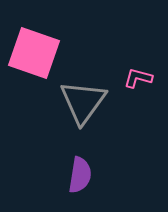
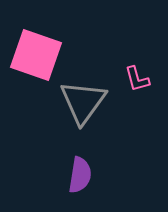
pink square: moved 2 px right, 2 px down
pink L-shape: moved 1 px left, 1 px down; rotated 120 degrees counterclockwise
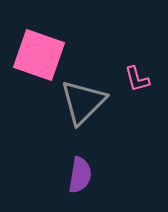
pink square: moved 3 px right
gray triangle: rotated 9 degrees clockwise
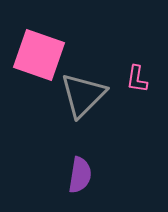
pink L-shape: rotated 24 degrees clockwise
gray triangle: moved 7 px up
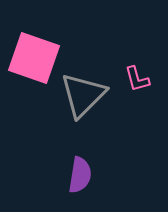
pink square: moved 5 px left, 3 px down
pink L-shape: rotated 24 degrees counterclockwise
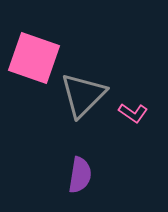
pink L-shape: moved 4 px left, 34 px down; rotated 40 degrees counterclockwise
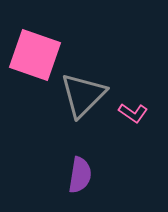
pink square: moved 1 px right, 3 px up
